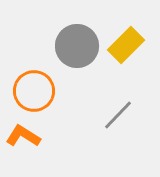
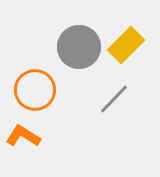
gray circle: moved 2 px right, 1 px down
orange circle: moved 1 px right, 1 px up
gray line: moved 4 px left, 16 px up
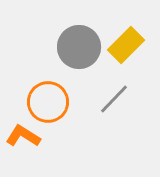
orange circle: moved 13 px right, 12 px down
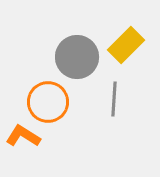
gray circle: moved 2 px left, 10 px down
gray line: rotated 40 degrees counterclockwise
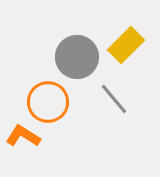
gray line: rotated 44 degrees counterclockwise
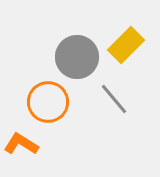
orange L-shape: moved 2 px left, 8 px down
